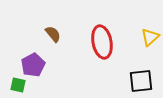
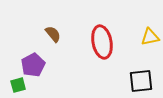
yellow triangle: rotated 30 degrees clockwise
green square: rotated 28 degrees counterclockwise
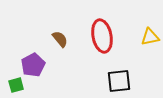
brown semicircle: moved 7 px right, 5 px down
red ellipse: moved 6 px up
black square: moved 22 px left
green square: moved 2 px left
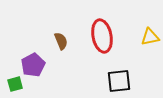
brown semicircle: moved 1 px right, 2 px down; rotated 18 degrees clockwise
green square: moved 1 px left, 1 px up
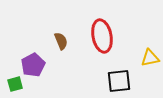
yellow triangle: moved 21 px down
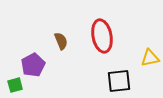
green square: moved 1 px down
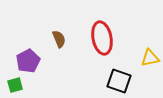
red ellipse: moved 2 px down
brown semicircle: moved 2 px left, 2 px up
purple pentagon: moved 5 px left, 4 px up
black square: rotated 25 degrees clockwise
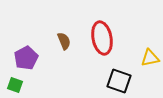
brown semicircle: moved 5 px right, 2 px down
purple pentagon: moved 2 px left, 3 px up
green square: rotated 35 degrees clockwise
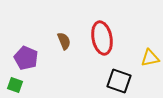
purple pentagon: rotated 20 degrees counterclockwise
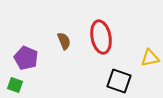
red ellipse: moved 1 px left, 1 px up
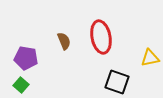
purple pentagon: rotated 15 degrees counterclockwise
black square: moved 2 px left, 1 px down
green square: moved 6 px right; rotated 21 degrees clockwise
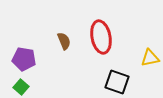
purple pentagon: moved 2 px left, 1 px down
green square: moved 2 px down
